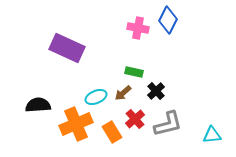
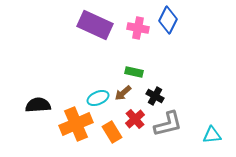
purple rectangle: moved 28 px right, 23 px up
black cross: moved 1 px left, 5 px down; rotated 18 degrees counterclockwise
cyan ellipse: moved 2 px right, 1 px down
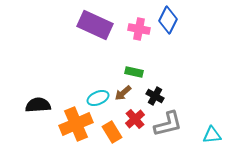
pink cross: moved 1 px right, 1 px down
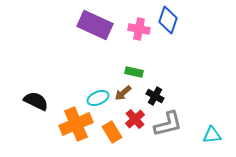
blue diamond: rotated 8 degrees counterclockwise
black semicircle: moved 2 px left, 4 px up; rotated 30 degrees clockwise
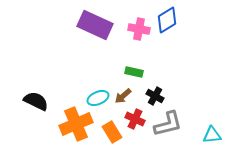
blue diamond: moved 1 px left; rotated 40 degrees clockwise
brown arrow: moved 3 px down
red cross: rotated 24 degrees counterclockwise
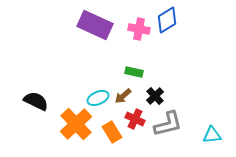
black cross: rotated 18 degrees clockwise
orange cross: rotated 20 degrees counterclockwise
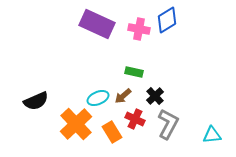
purple rectangle: moved 2 px right, 1 px up
black semicircle: rotated 130 degrees clockwise
gray L-shape: rotated 48 degrees counterclockwise
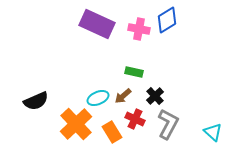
cyan triangle: moved 1 px right, 3 px up; rotated 48 degrees clockwise
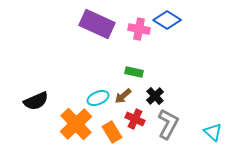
blue diamond: rotated 64 degrees clockwise
